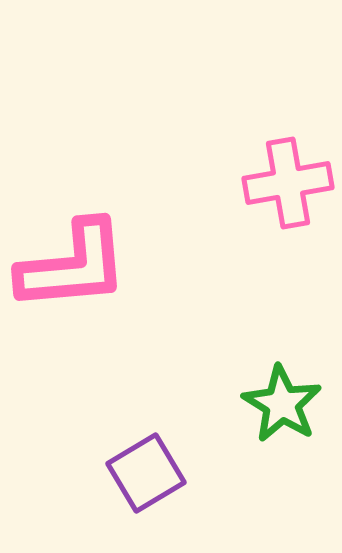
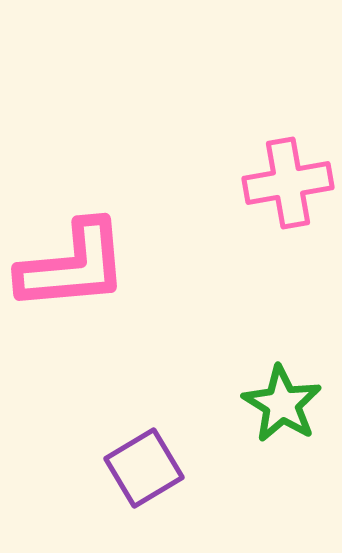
purple square: moved 2 px left, 5 px up
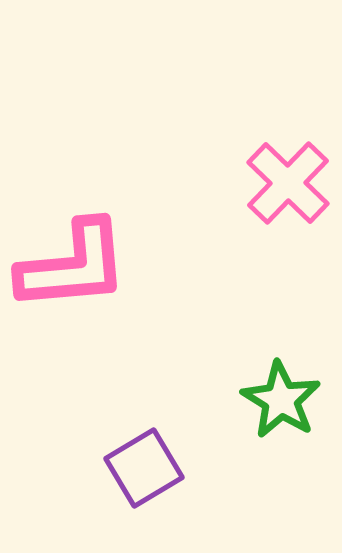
pink cross: rotated 36 degrees counterclockwise
green star: moved 1 px left, 4 px up
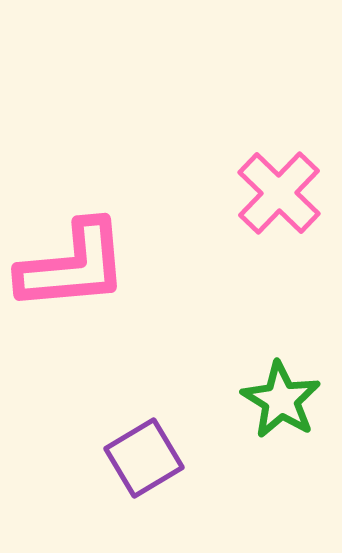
pink cross: moved 9 px left, 10 px down
purple square: moved 10 px up
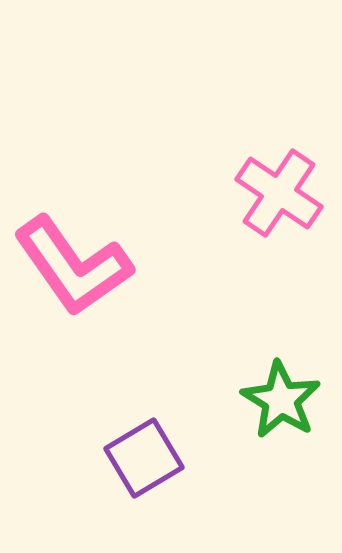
pink cross: rotated 10 degrees counterclockwise
pink L-shape: rotated 60 degrees clockwise
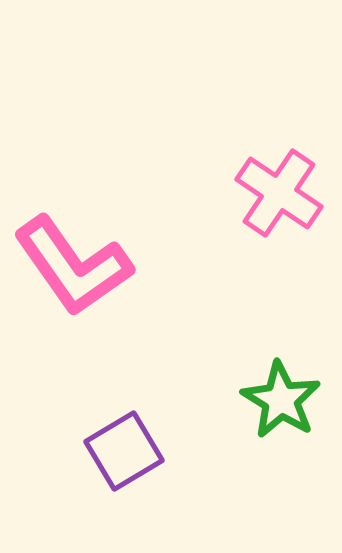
purple square: moved 20 px left, 7 px up
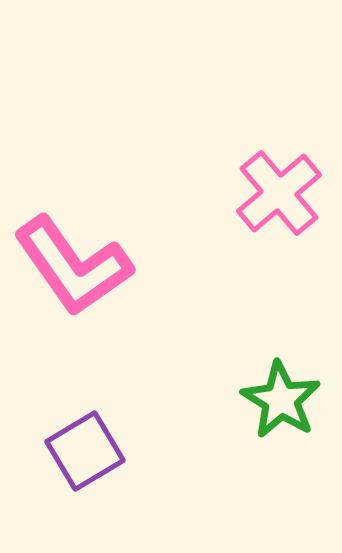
pink cross: rotated 16 degrees clockwise
purple square: moved 39 px left
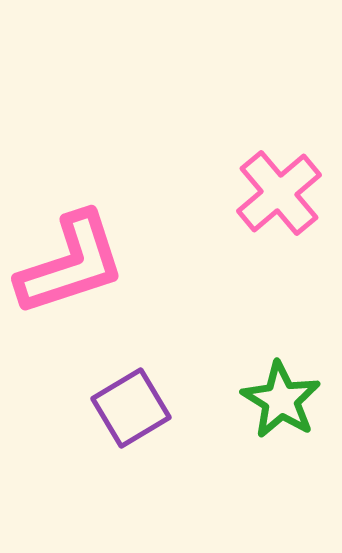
pink L-shape: moved 2 px left, 2 px up; rotated 73 degrees counterclockwise
purple square: moved 46 px right, 43 px up
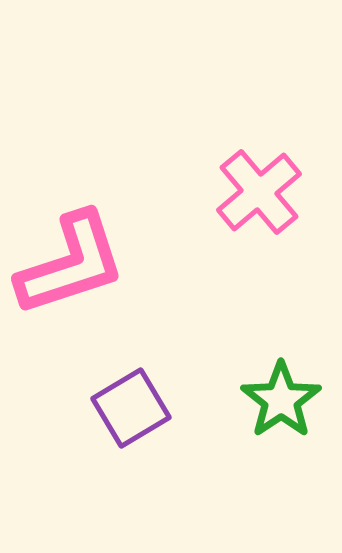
pink cross: moved 20 px left, 1 px up
green star: rotated 6 degrees clockwise
